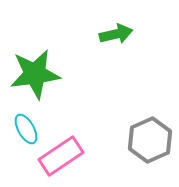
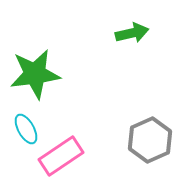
green arrow: moved 16 px right, 1 px up
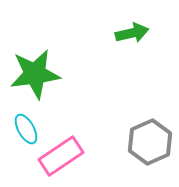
gray hexagon: moved 2 px down
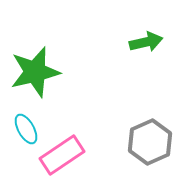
green arrow: moved 14 px right, 9 px down
green star: moved 2 px up; rotated 6 degrees counterclockwise
pink rectangle: moved 1 px right, 1 px up
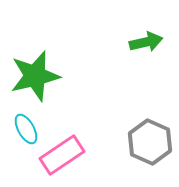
green star: moved 4 px down
gray hexagon: rotated 12 degrees counterclockwise
